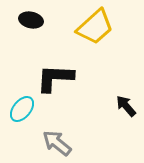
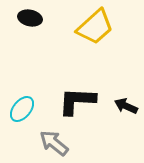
black ellipse: moved 1 px left, 2 px up
black L-shape: moved 22 px right, 23 px down
black arrow: rotated 25 degrees counterclockwise
gray arrow: moved 3 px left
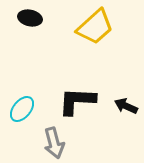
gray arrow: rotated 144 degrees counterclockwise
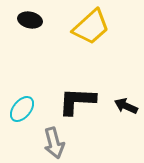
black ellipse: moved 2 px down
yellow trapezoid: moved 4 px left
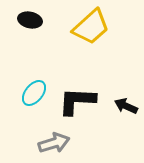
cyan ellipse: moved 12 px right, 16 px up
gray arrow: rotated 92 degrees counterclockwise
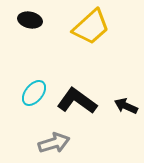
black L-shape: rotated 33 degrees clockwise
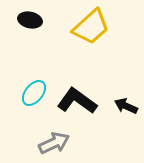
gray arrow: rotated 8 degrees counterclockwise
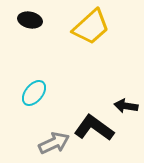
black L-shape: moved 17 px right, 27 px down
black arrow: rotated 15 degrees counterclockwise
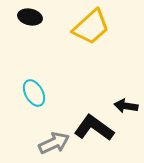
black ellipse: moved 3 px up
cyan ellipse: rotated 68 degrees counterclockwise
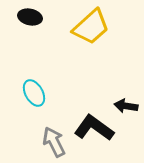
gray arrow: moved 1 px up; rotated 92 degrees counterclockwise
